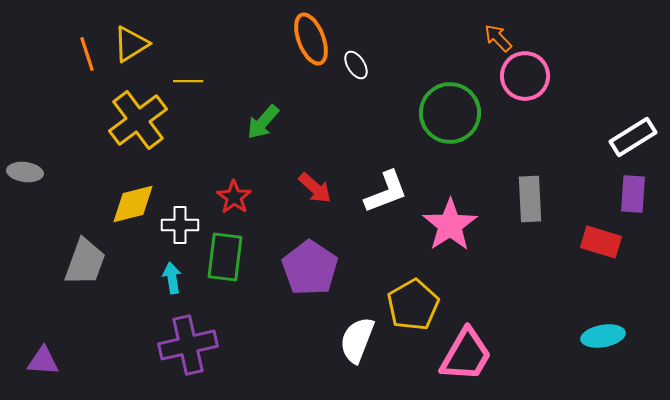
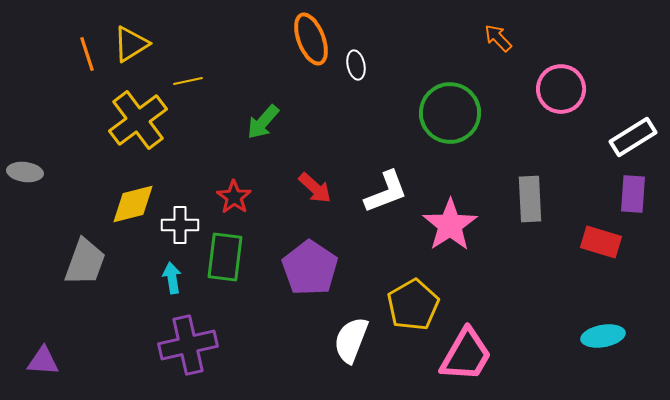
white ellipse: rotated 20 degrees clockwise
pink circle: moved 36 px right, 13 px down
yellow line: rotated 12 degrees counterclockwise
white semicircle: moved 6 px left
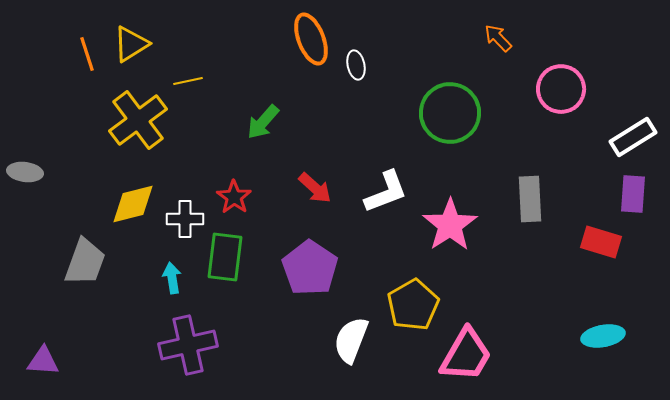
white cross: moved 5 px right, 6 px up
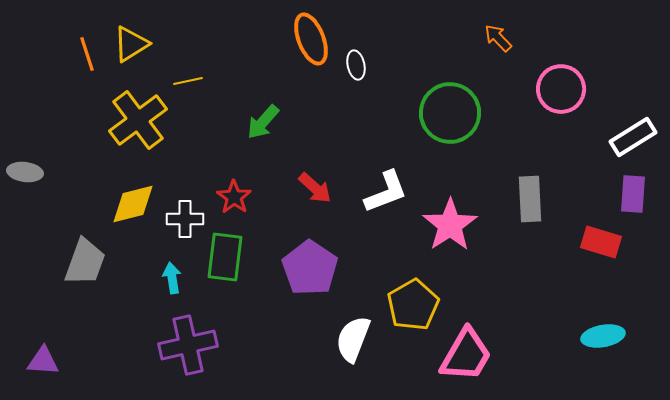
white semicircle: moved 2 px right, 1 px up
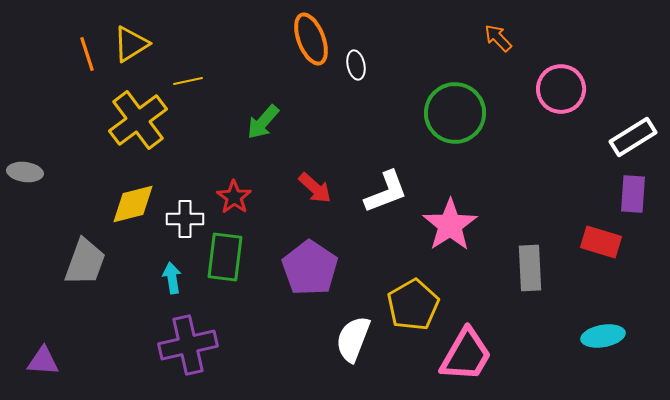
green circle: moved 5 px right
gray rectangle: moved 69 px down
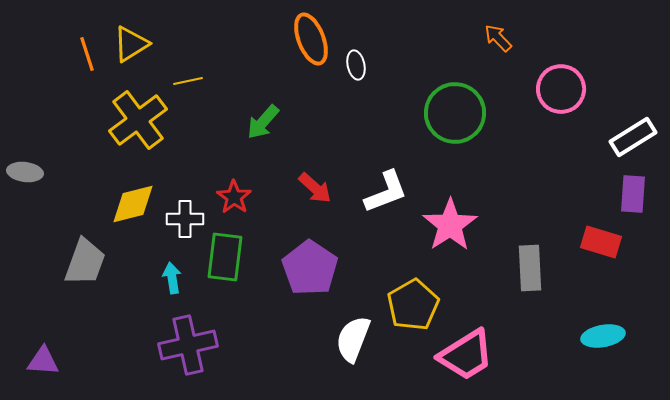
pink trapezoid: rotated 28 degrees clockwise
